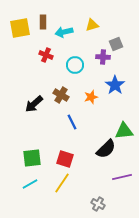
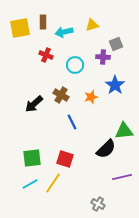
yellow line: moved 9 px left
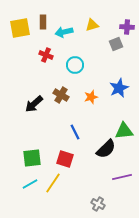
purple cross: moved 24 px right, 30 px up
blue star: moved 4 px right, 3 px down; rotated 12 degrees clockwise
blue line: moved 3 px right, 10 px down
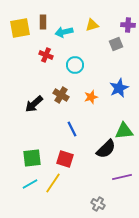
purple cross: moved 1 px right, 2 px up
blue line: moved 3 px left, 3 px up
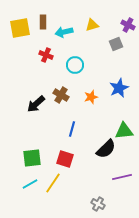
purple cross: rotated 24 degrees clockwise
black arrow: moved 2 px right
blue line: rotated 42 degrees clockwise
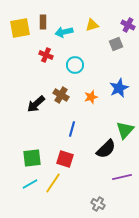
green triangle: moved 1 px right, 1 px up; rotated 42 degrees counterclockwise
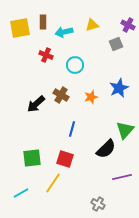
cyan line: moved 9 px left, 9 px down
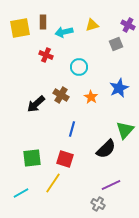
cyan circle: moved 4 px right, 2 px down
orange star: rotated 24 degrees counterclockwise
purple line: moved 11 px left, 8 px down; rotated 12 degrees counterclockwise
